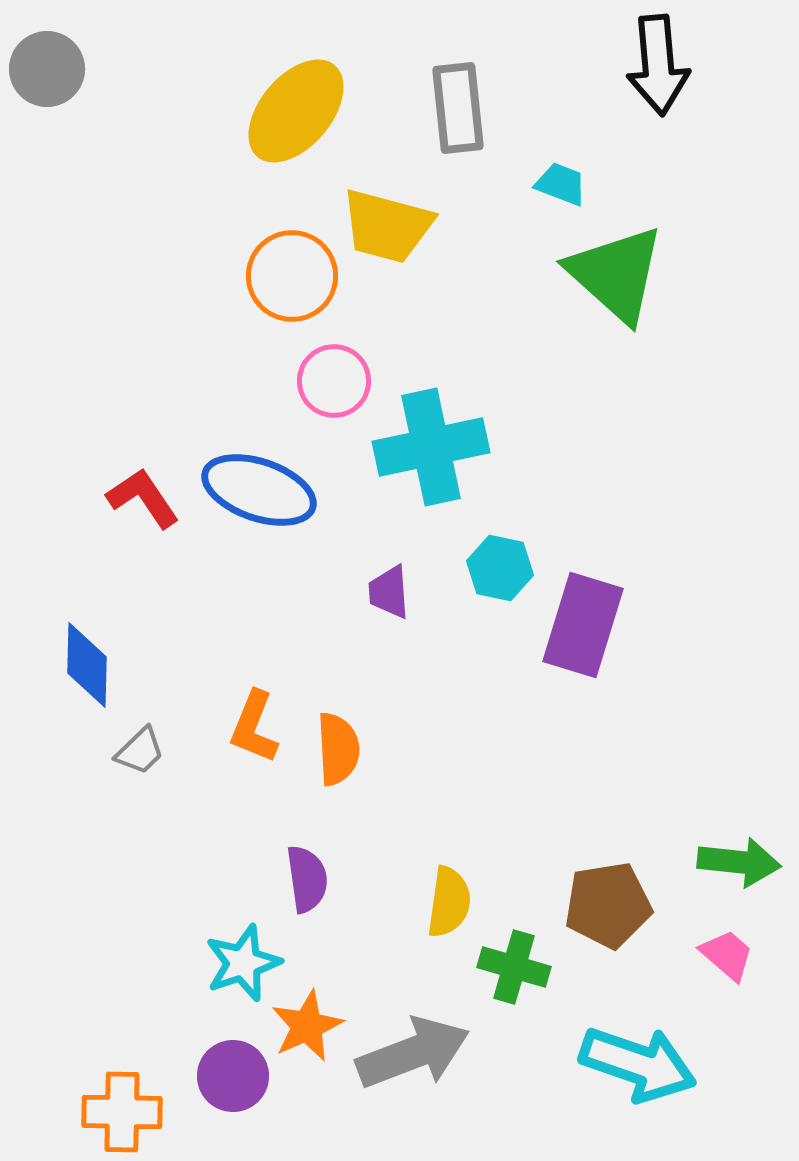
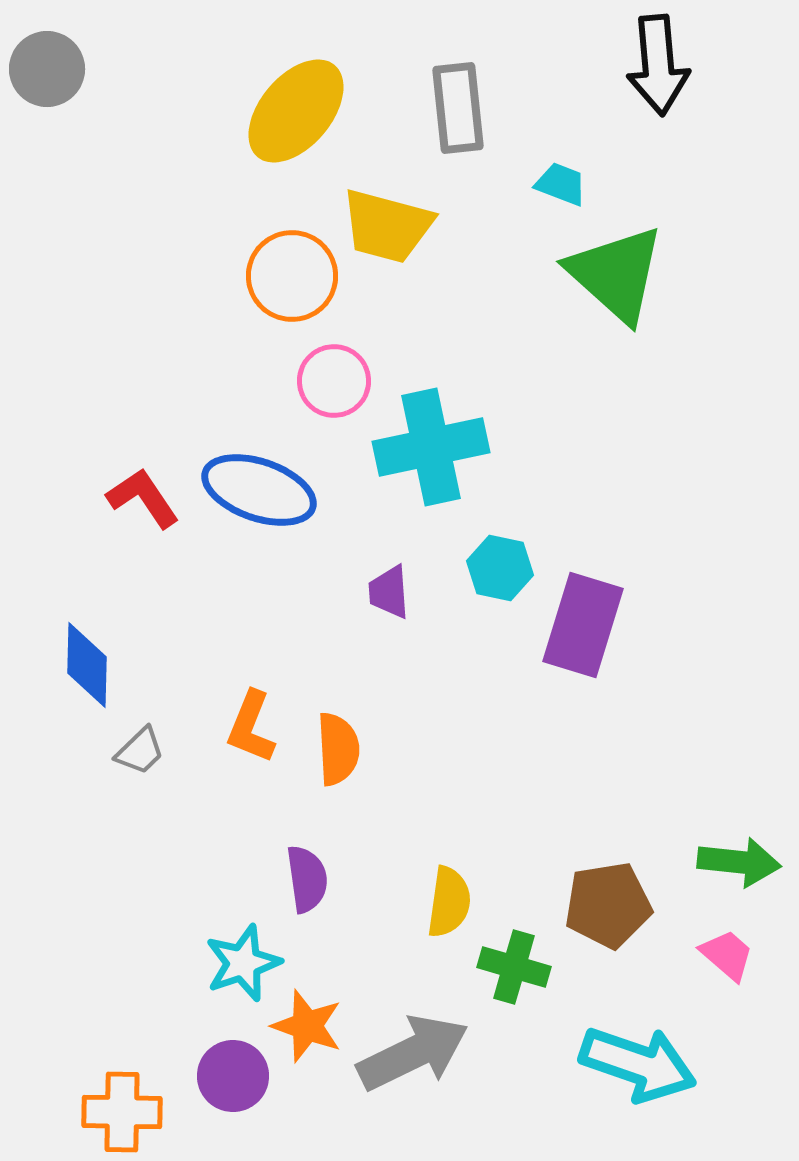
orange L-shape: moved 3 px left
orange star: rotated 28 degrees counterclockwise
gray arrow: rotated 5 degrees counterclockwise
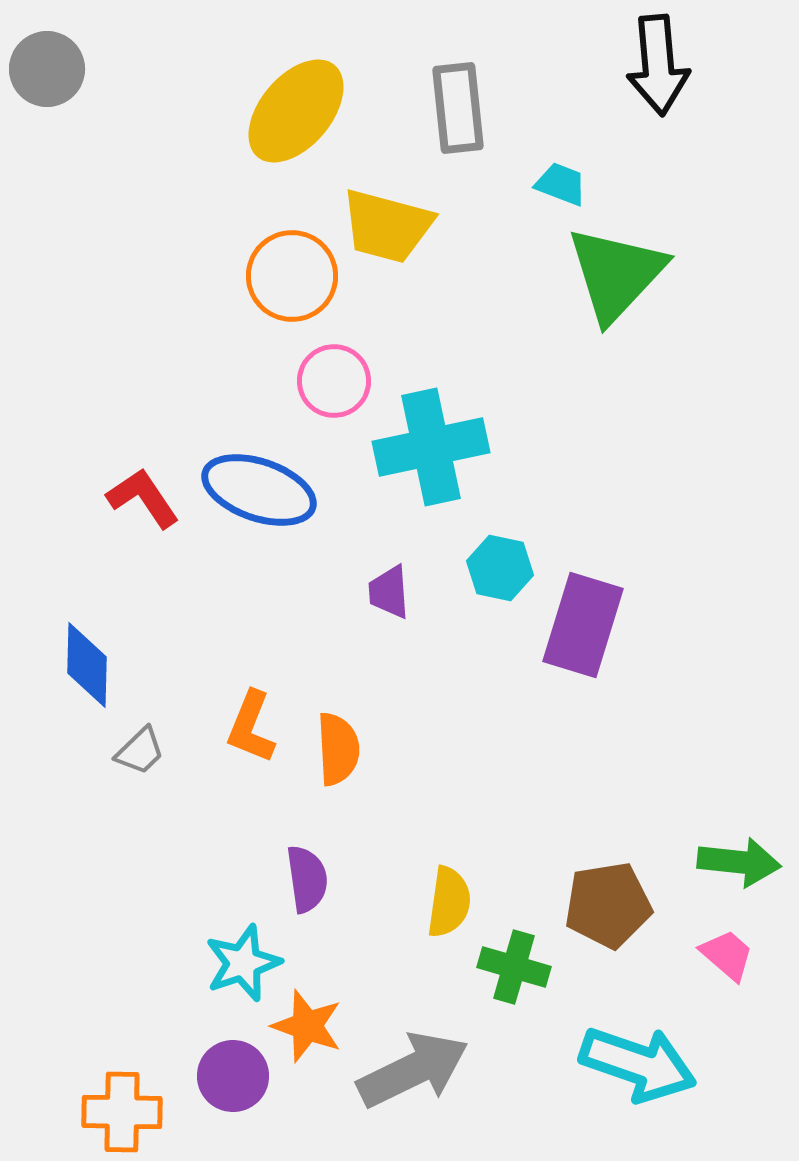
green triangle: rotated 31 degrees clockwise
gray arrow: moved 17 px down
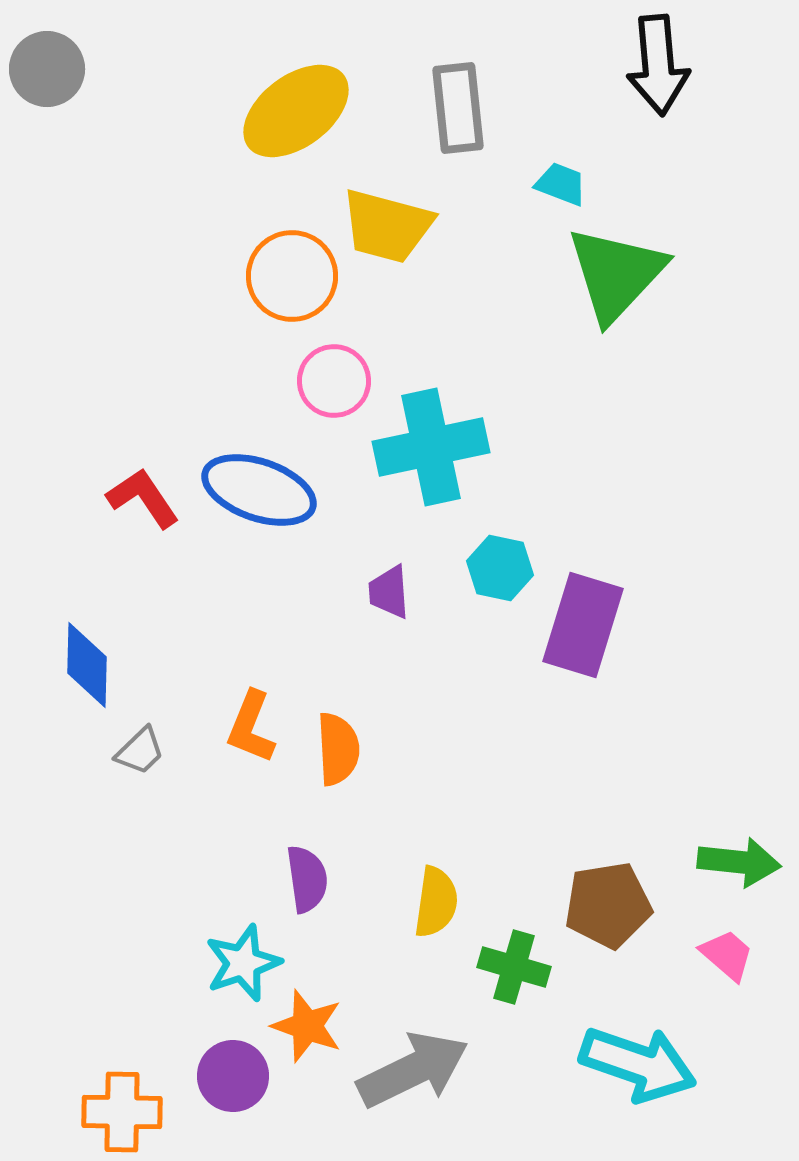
yellow ellipse: rotated 13 degrees clockwise
yellow semicircle: moved 13 px left
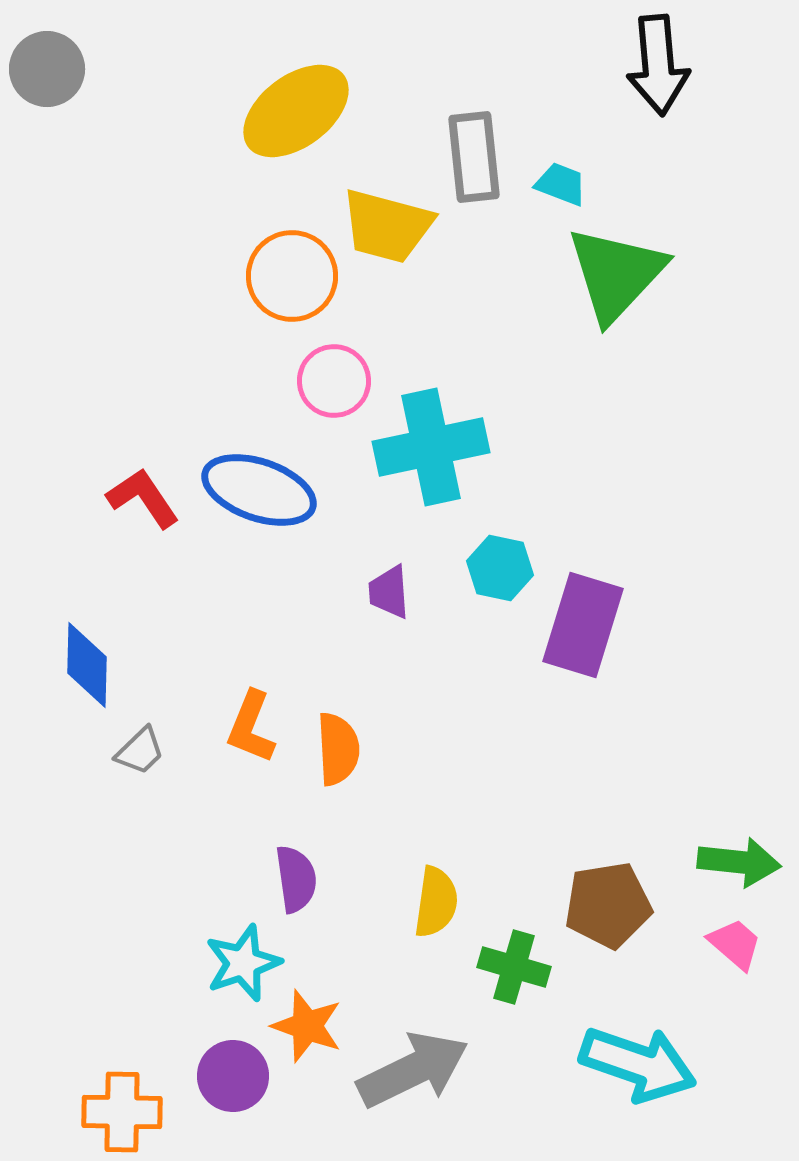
gray rectangle: moved 16 px right, 49 px down
purple semicircle: moved 11 px left
pink trapezoid: moved 8 px right, 11 px up
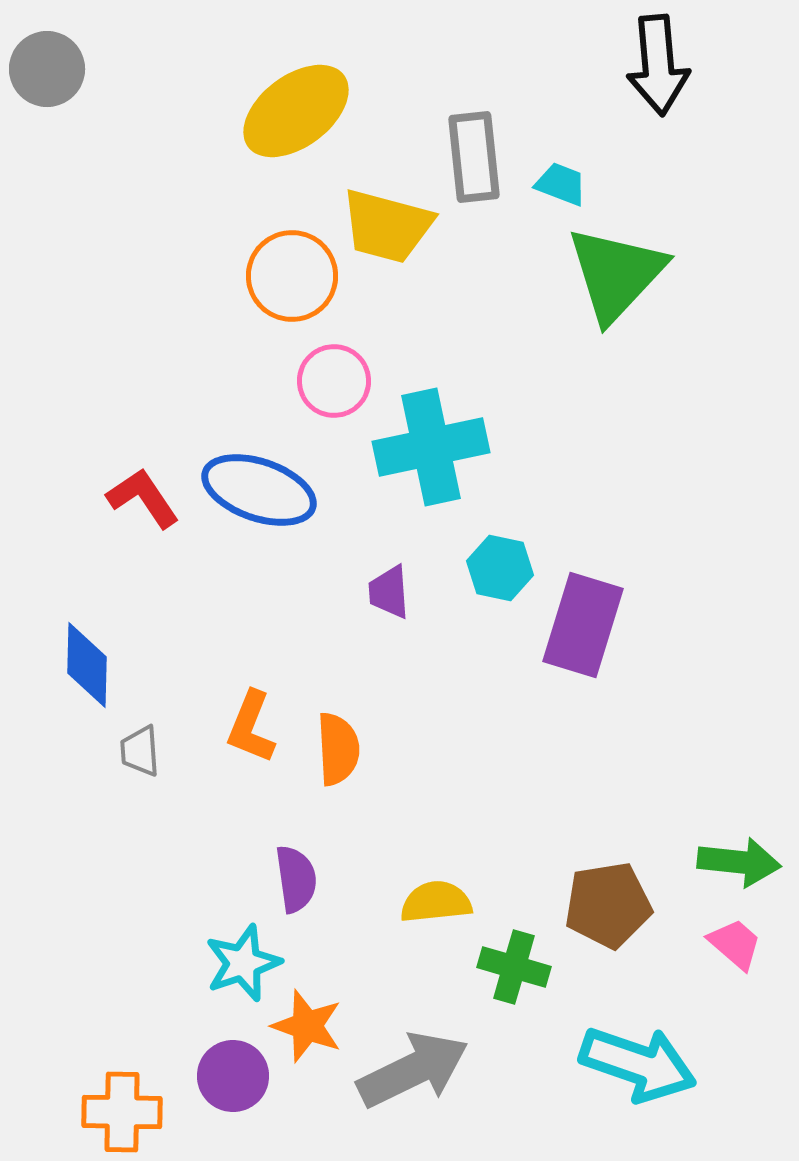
gray trapezoid: rotated 130 degrees clockwise
yellow semicircle: rotated 104 degrees counterclockwise
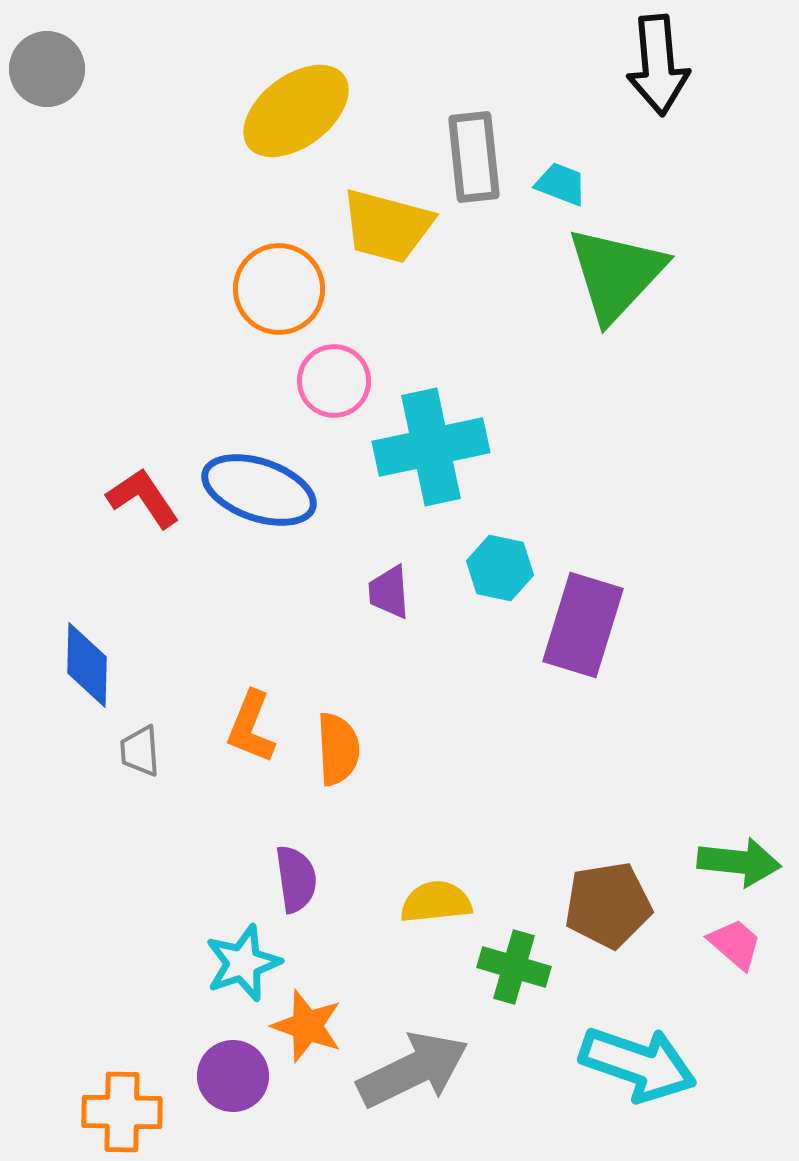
orange circle: moved 13 px left, 13 px down
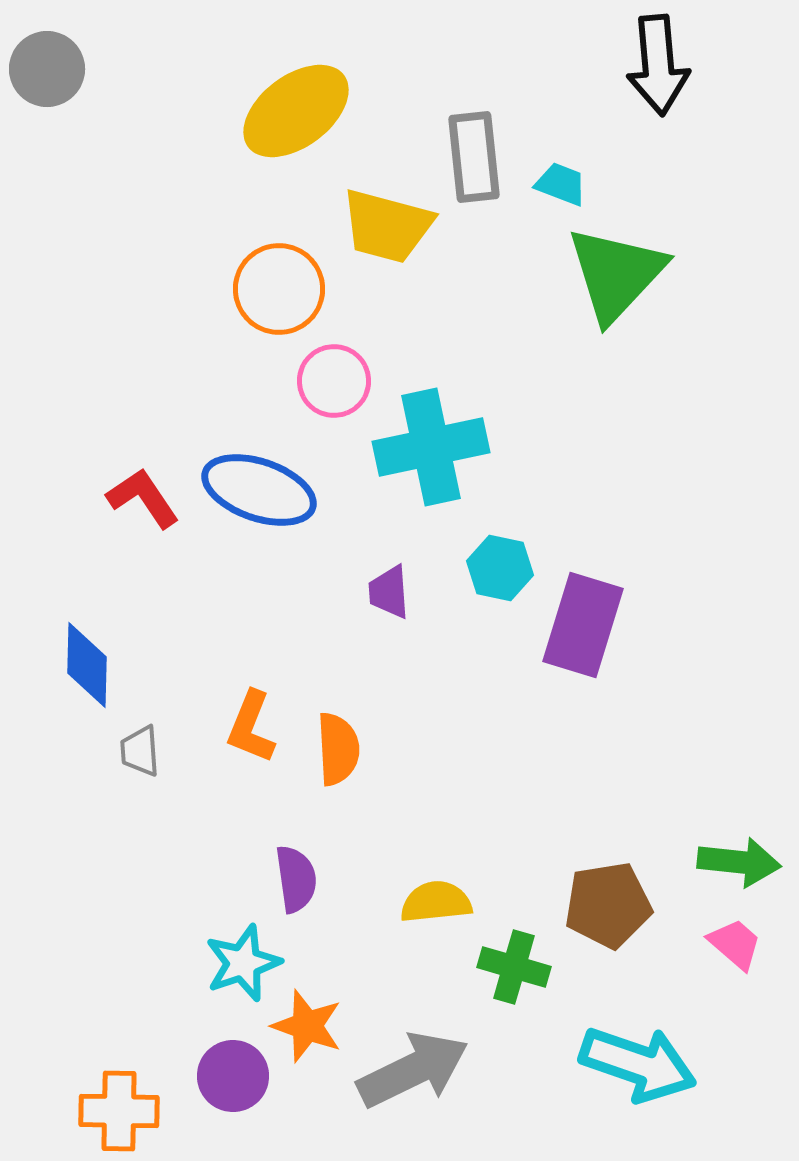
orange cross: moved 3 px left, 1 px up
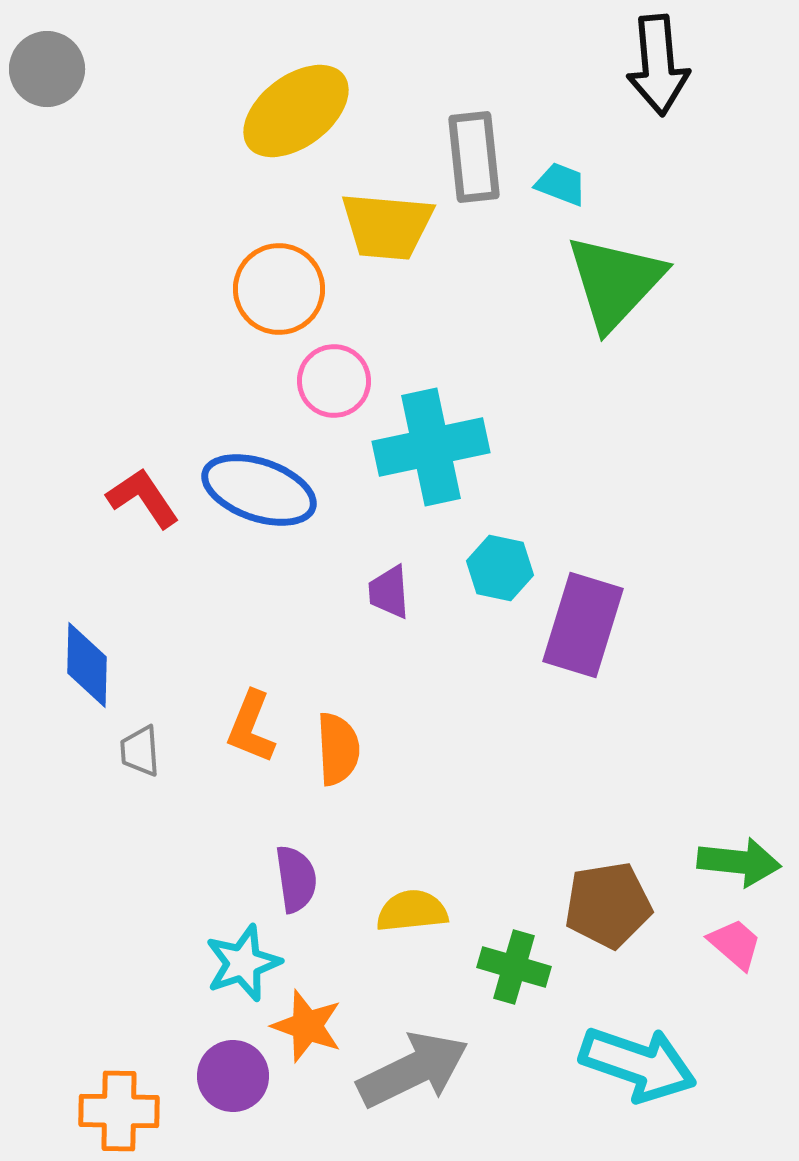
yellow trapezoid: rotated 10 degrees counterclockwise
green triangle: moved 1 px left, 8 px down
yellow semicircle: moved 24 px left, 9 px down
